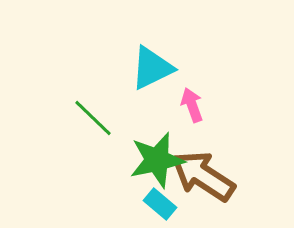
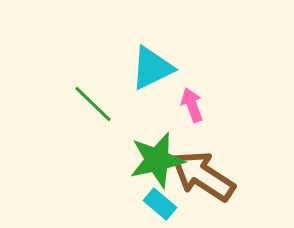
green line: moved 14 px up
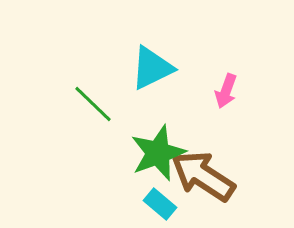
pink arrow: moved 34 px right, 14 px up; rotated 140 degrees counterclockwise
green star: moved 1 px right, 7 px up; rotated 8 degrees counterclockwise
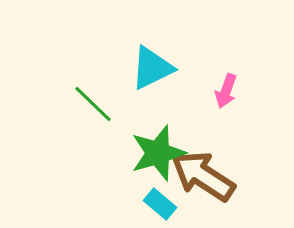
green star: rotated 4 degrees clockwise
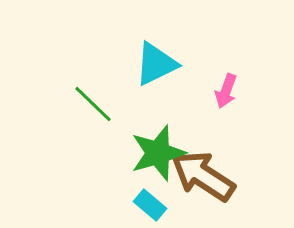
cyan triangle: moved 4 px right, 4 px up
cyan rectangle: moved 10 px left, 1 px down
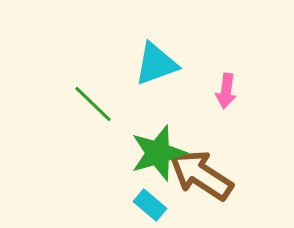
cyan triangle: rotated 6 degrees clockwise
pink arrow: rotated 12 degrees counterclockwise
brown arrow: moved 2 px left, 1 px up
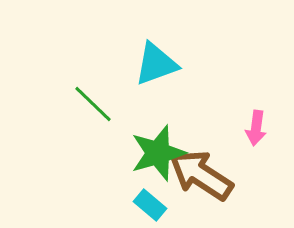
pink arrow: moved 30 px right, 37 px down
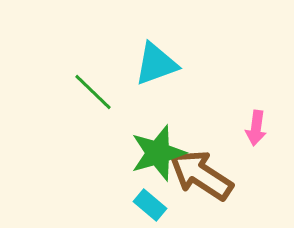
green line: moved 12 px up
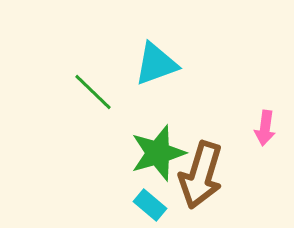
pink arrow: moved 9 px right
brown arrow: rotated 106 degrees counterclockwise
